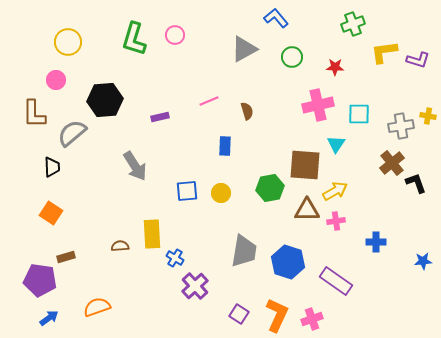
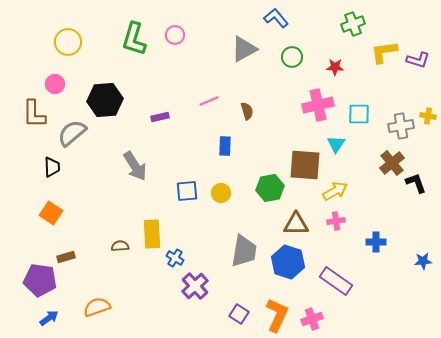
pink circle at (56, 80): moved 1 px left, 4 px down
brown triangle at (307, 210): moved 11 px left, 14 px down
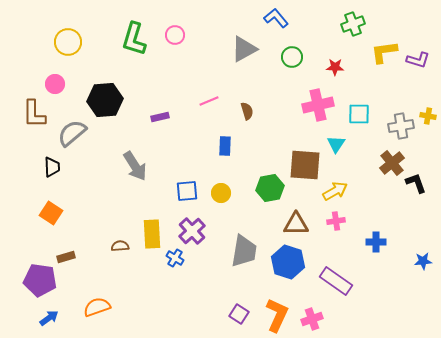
purple cross at (195, 286): moved 3 px left, 55 px up
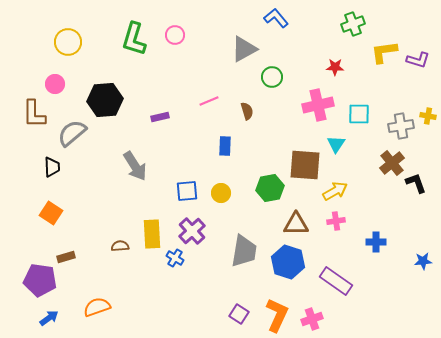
green circle at (292, 57): moved 20 px left, 20 px down
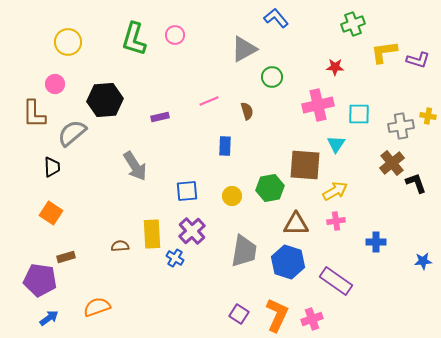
yellow circle at (221, 193): moved 11 px right, 3 px down
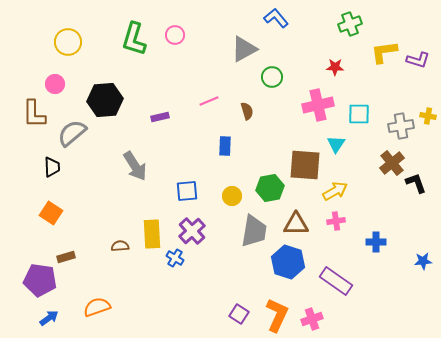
green cross at (353, 24): moved 3 px left
gray trapezoid at (244, 251): moved 10 px right, 20 px up
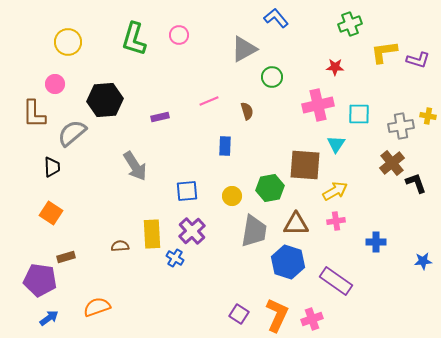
pink circle at (175, 35): moved 4 px right
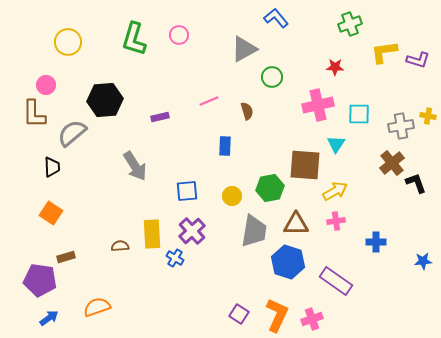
pink circle at (55, 84): moved 9 px left, 1 px down
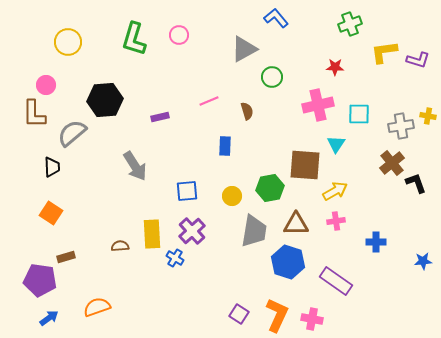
pink cross at (312, 319): rotated 30 degrees clockwise
